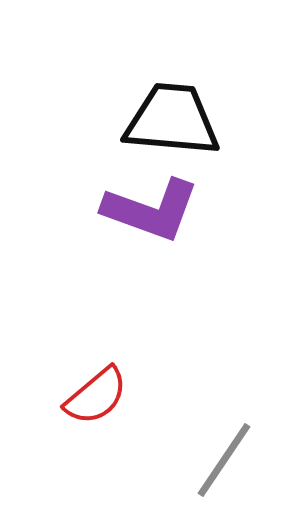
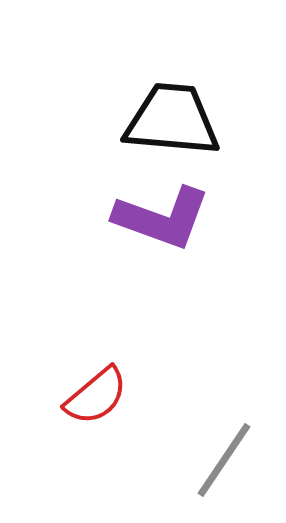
purple L-shape: moved 11 px right, 8 px down
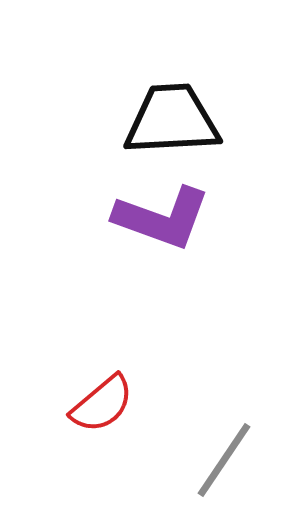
black trapezoid: rotated 8 degrees counterclockwise
red semicircle: moved 6 px right, 8 px down
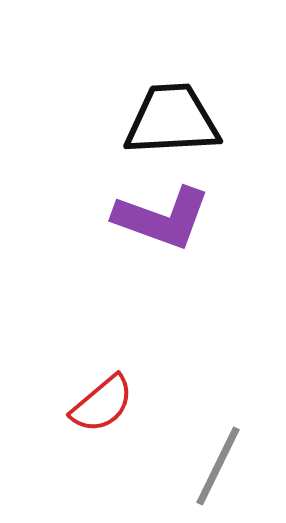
gray line: moved 6 px left, 6 px down; rotated 8 degrees counterclockwise
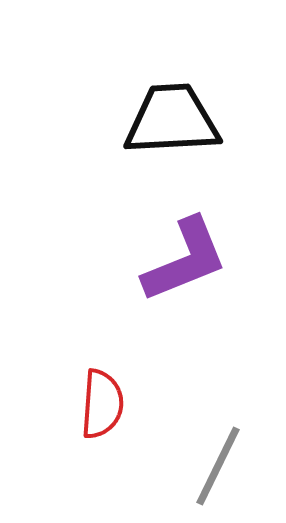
purple L-shape: moved 23 px right, 42 px down; rotated 42 degrees counterclockwise
red semicircle: rotated 46 degrees counterclockwise
